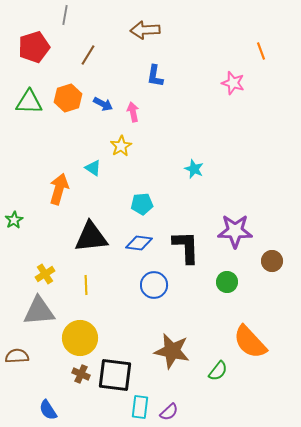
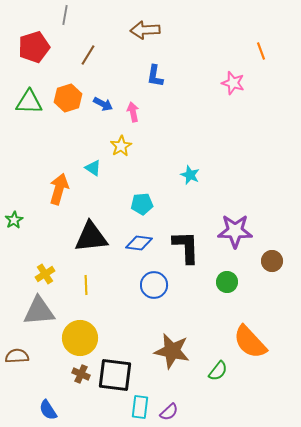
cyan star: moved 4 px left, 6 px down
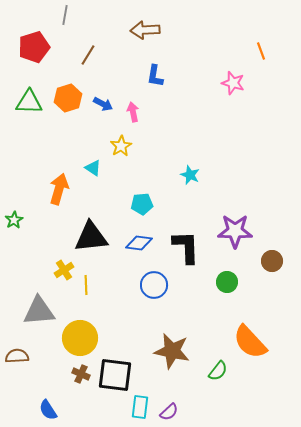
yellow cross: moved 19 px right, 4 px up
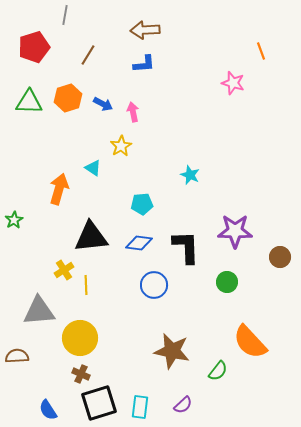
blue L-shape: moved 11 px left, 12 px up; rotated 105 degrees counterclockwise
brown circle: moved 8 px right, 4 px up
black square: moved 16 px left, 28 px down; rotated 24 degrees counterclockwise
purple semicircle: moved 14 px right, 7 px up
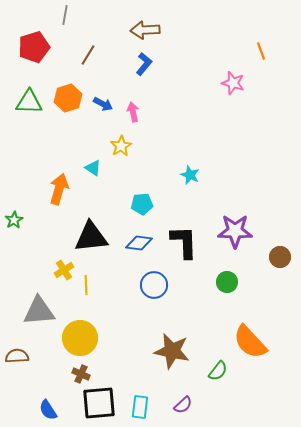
blue L-shape: rotated 45 degrees counterclockwise
black L-shape: moved 2 px left, 5 px up
black square: rotated 12 degrees clockwise
